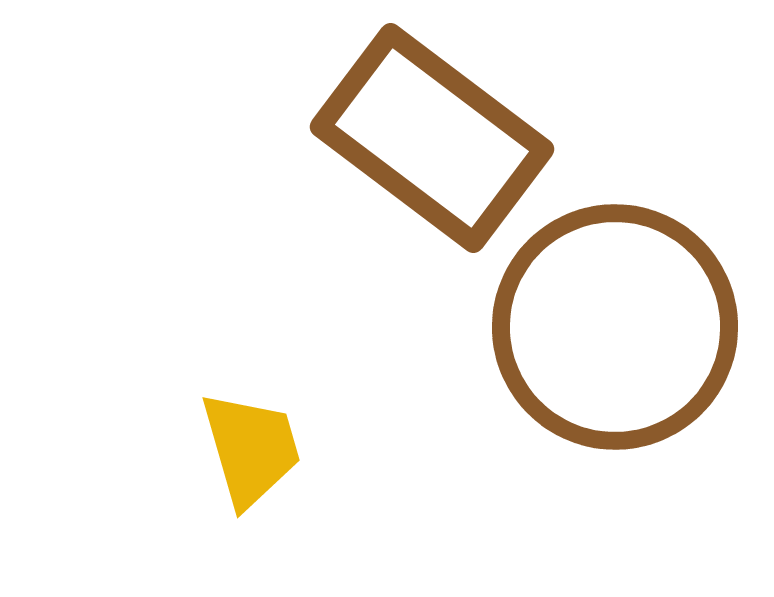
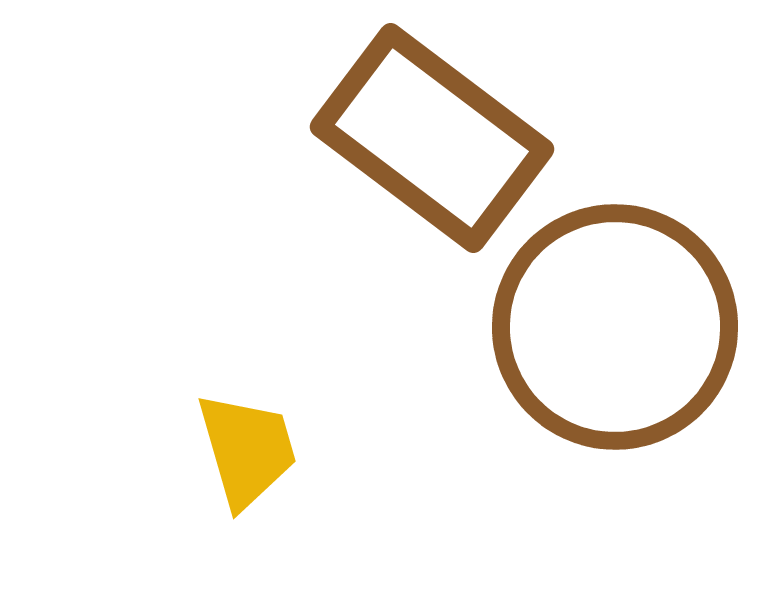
yellow trapezoid: moved 4 px left, 1 px down
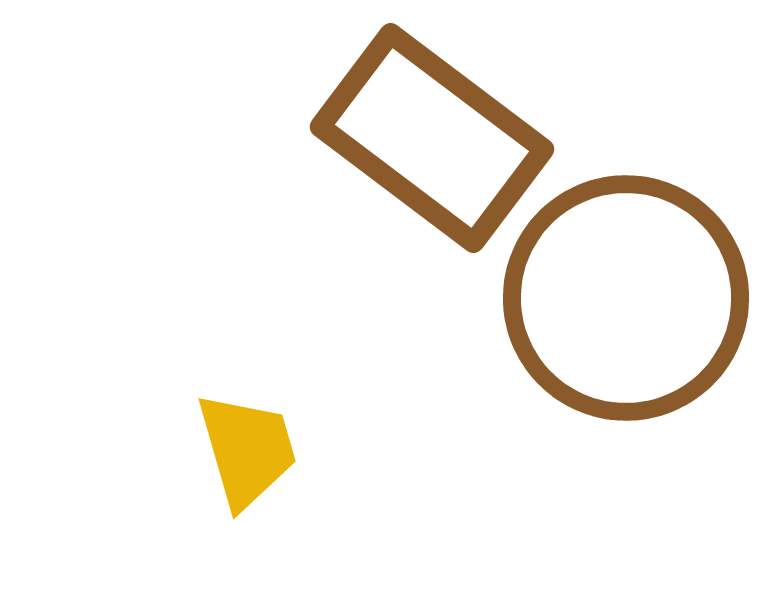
brown circle: moved 11 px right, 29 px up
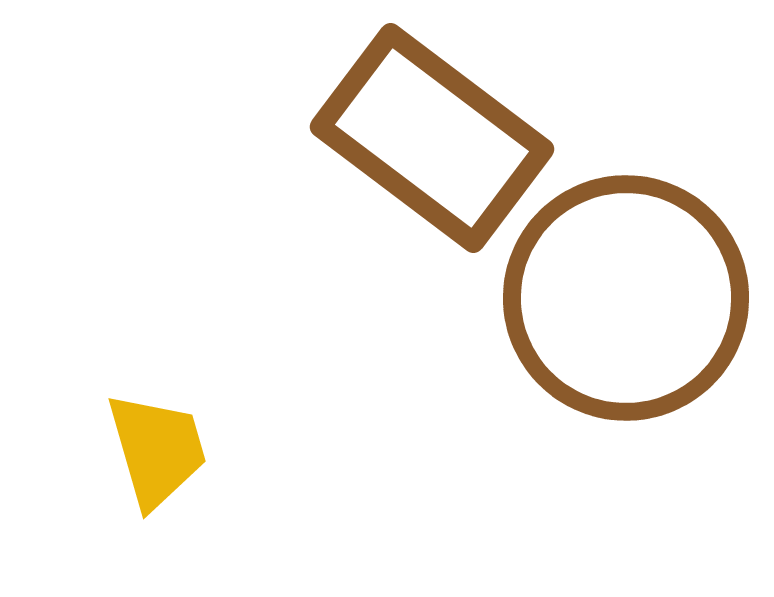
yellow trapezoid: moved 90 px left
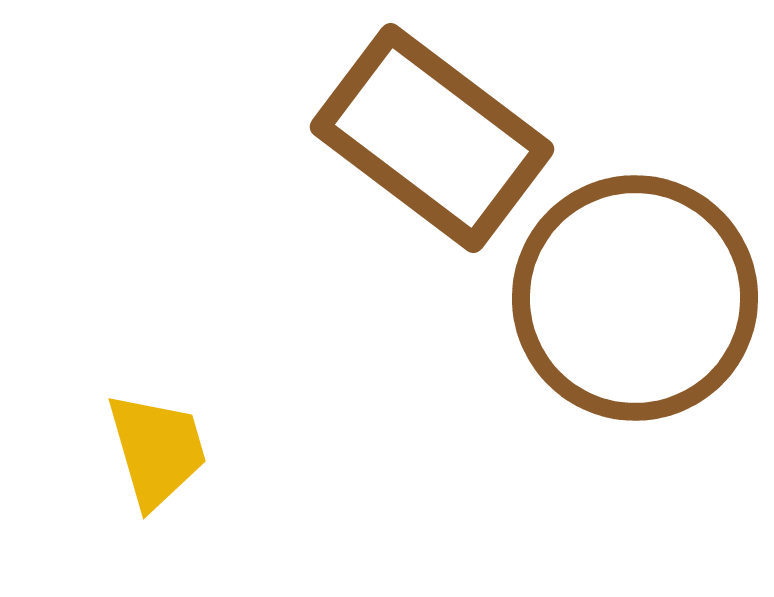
brown circle: moved 9 px right
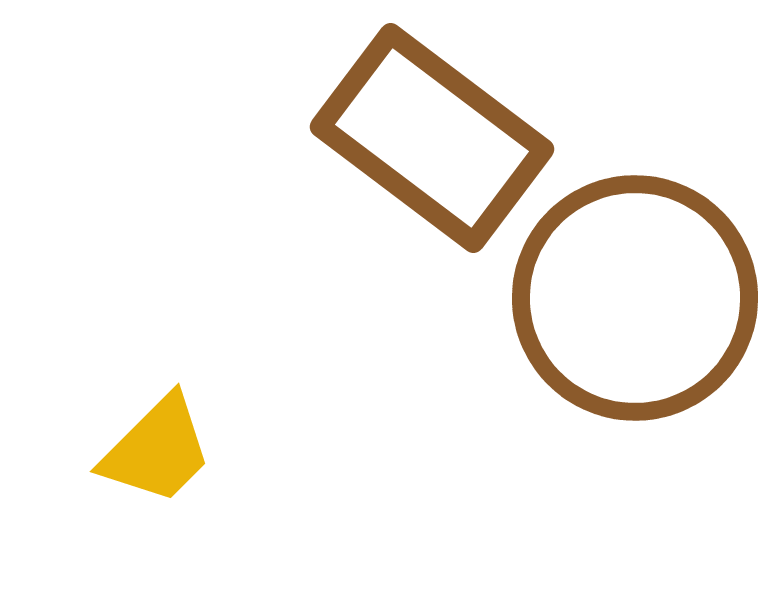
yellow trapezoid: rotated 61 degrees clockwise
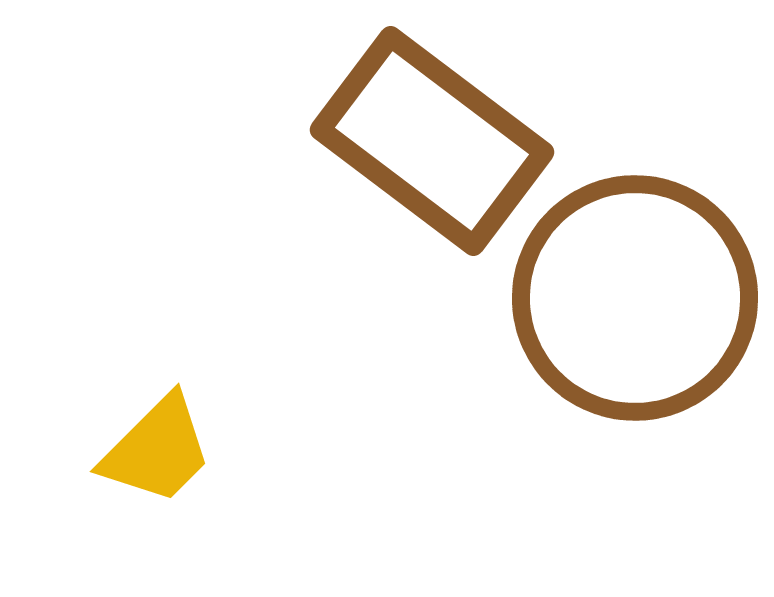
brown rectangle: moved 3 px down
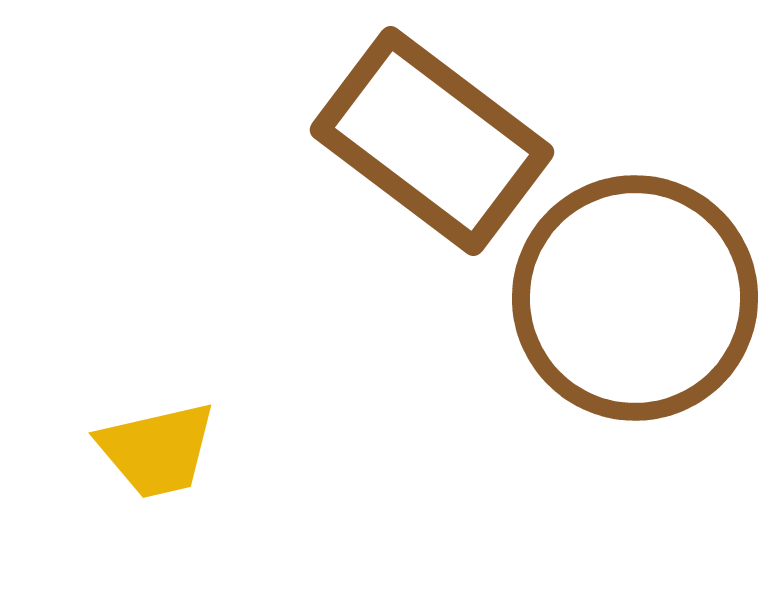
yellow trapezoid: rotated 32 degrees clockwise
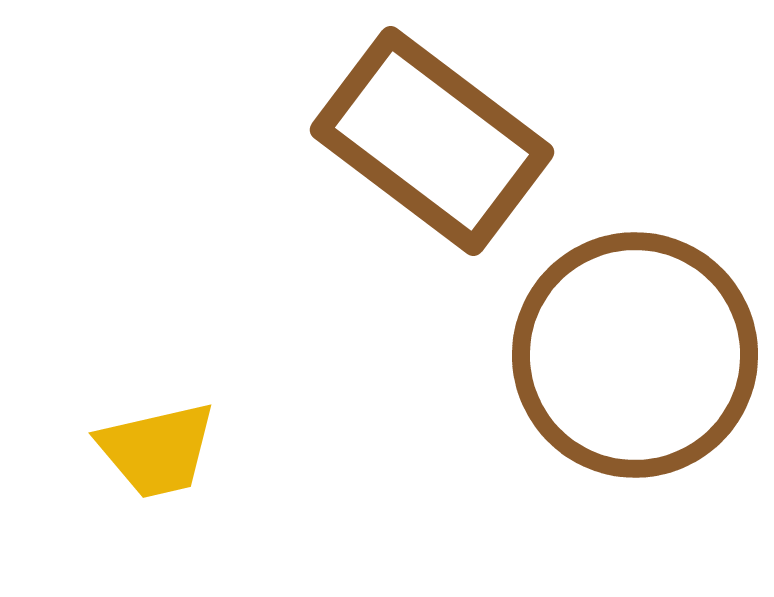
brown circle: moved 57 px down
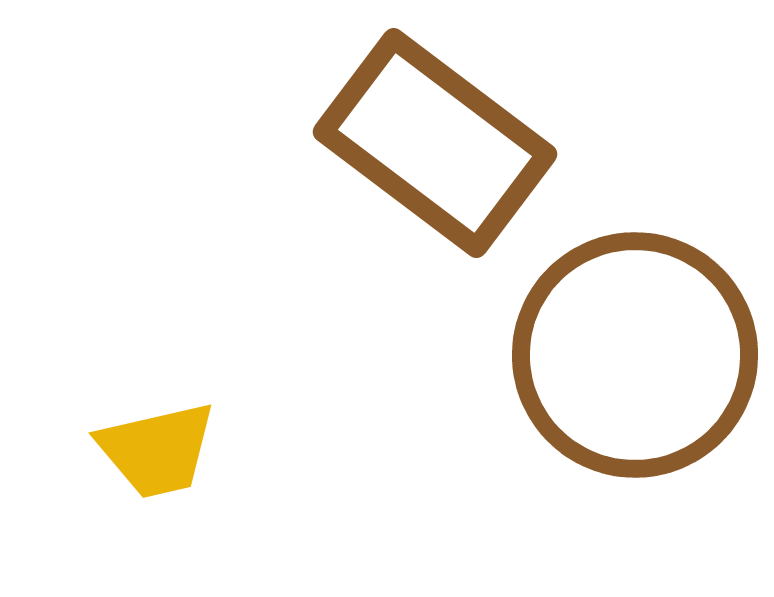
brown rectangle: moved 3 px right, 2 px down
